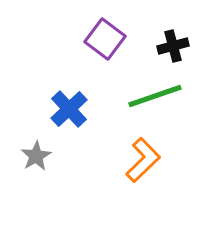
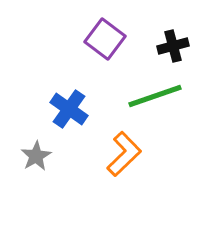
blue cross: rotated 12 degrees counterclockwise
orange L-shape: moved 19 px left, 6 px up
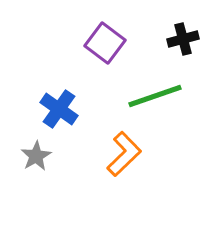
purple square: moved 4 px down
black cross: moved 10 px right, 7 px up
blue cross: moved 10 px left
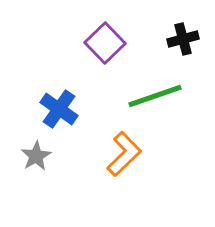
purple square: rotated 9 degrees clockwise
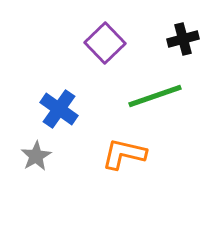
orange L-shape: rotated 123 degrees counterclockwise
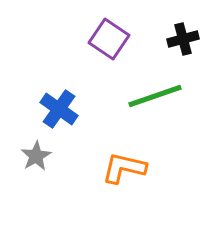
purple square: moved 4 px right, 4 px up; rotated 12 degrees counterclockwise
orange L-shape: moved 14 px down
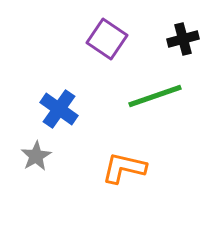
purple square: moved 2 px left
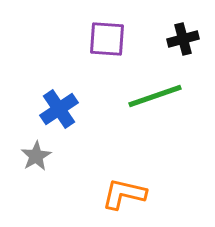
purple square: rotated 30 degrees counterclockwise
blue cross: rotated 21 degrees clockwise
orange L-shape: moved 26 px down
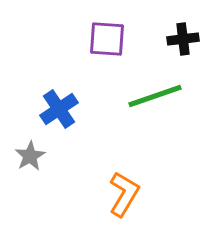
black cross: rotated 8 degrees clockwise
gray star: moved 6 px left
orange L-shape: rotated 108 degrees clockwise
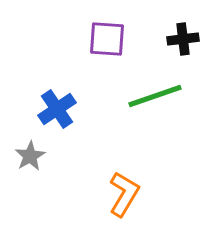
blue cross: moved 2 px left
